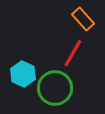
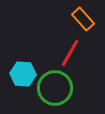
red line: moved 3 px left
cyan hexagon: rotated 20 degrees counterclockwise
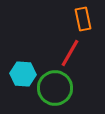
orange rectangle: rotated 30 degrees clockwise
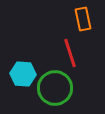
red line: rotated 48 degrees counterclockwise
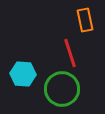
orange rectangle: moved 2 px right, 1 px down
green circle: moved 7 px right, 1 px down
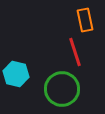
red line: moved 5 px right, 1 px up
cyan hexagon: moved 7 px left; rotated 10 degrees clockwise
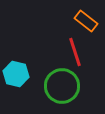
orange rectangle: moved 1 px right, 1 px down; rotated 40 degrees counterclockwise
green circle: moved 3 px up
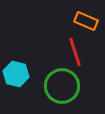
orange rectangle: rotated 15 degrees counterclockwise
